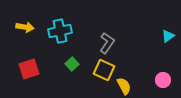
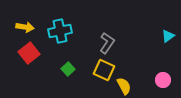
green square: moved 4 px left, 5 px down
red square: moved 16 px up; rotated 20 degrees counterclockwise
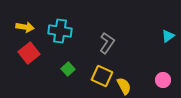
cyan cross: rotated 20 degrees clockwise
yellow square: moved 2 px left, 6 px down
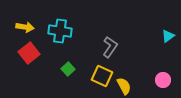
gray L-shape: moved 3 px right, 4 px down
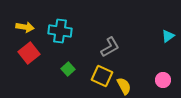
gray L-shape: rotated 25 degrees clockwise
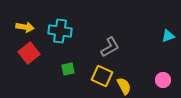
cyan triangle: rotated 16 degrees clockwise
green square: rotated 32 degrees clockwise
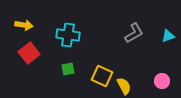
yellow arrow: moved 1 px left, 2 px up
cyan cross: moved 8 px right, 4 px down
gray L-shape: moved 24 px right, 14 px up
pink circle: moved 1 px left, 1 px down
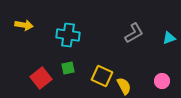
cyan triangle: moved 1 px right, 2 px down
red square: moved 12 px right, 25 px down
green square: moved 1 px up
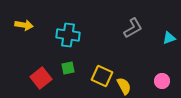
gray L-shape: moved 1 px left, 5 px up
